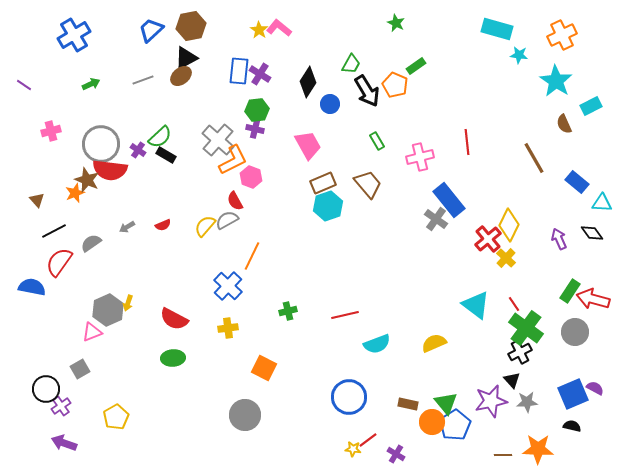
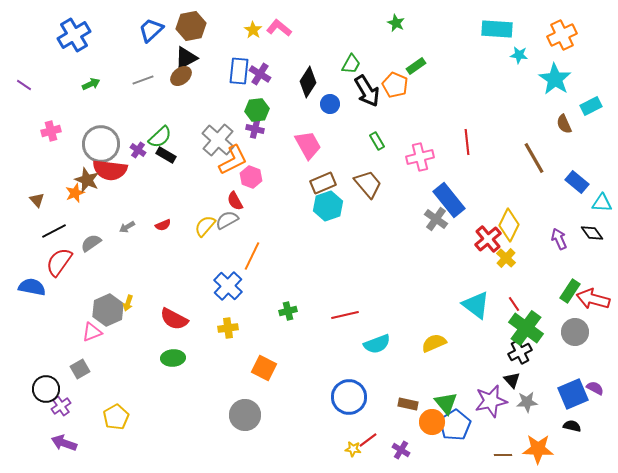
cyan rectangle at (497, 29): rotated 12 degrees counterclockwise
yellow star at (259, 30): moved 6 px left
cyan star at (556, 81): moved 1 px left, 2 px up
purple cross at (396, 454): moved 5 px right, 4 px up
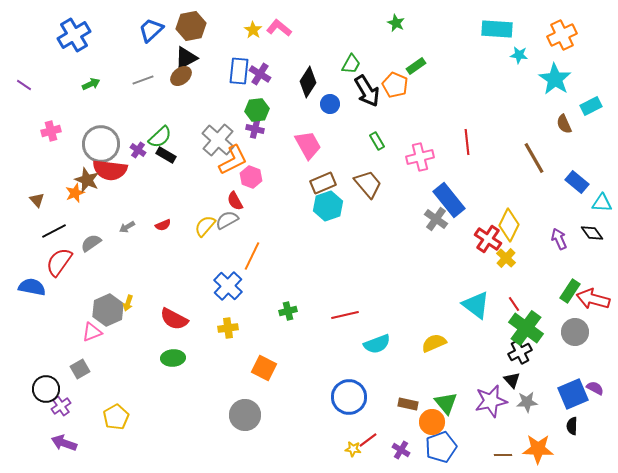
red cross at (488, 239): rotated 16 degrees counterclockwise
blue pentagon at (455, 425): moved 14 px left, 22 px down; rotated 12 degrees clockwise
black semicircle at (572, 426): rotated 102 degrees counterclockwise
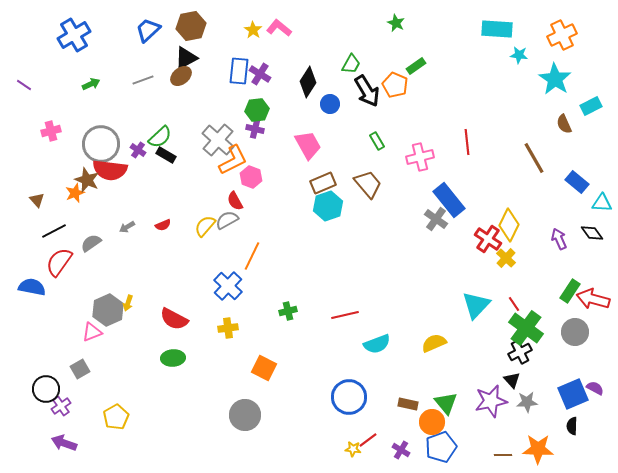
blue trapezoid at (151, 30): moved 3 px left
cyan triangle at (476, 305): rotated 36 degrees clockwise
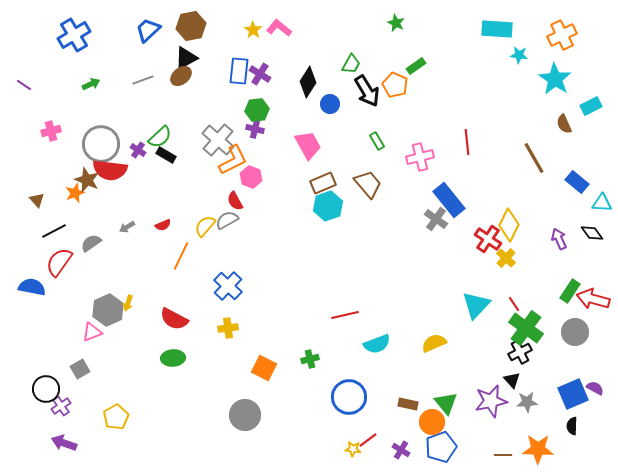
orange line at (252, 256): moved 71 px left
green cross at (288, 311): moved 22 px right, 48 px down
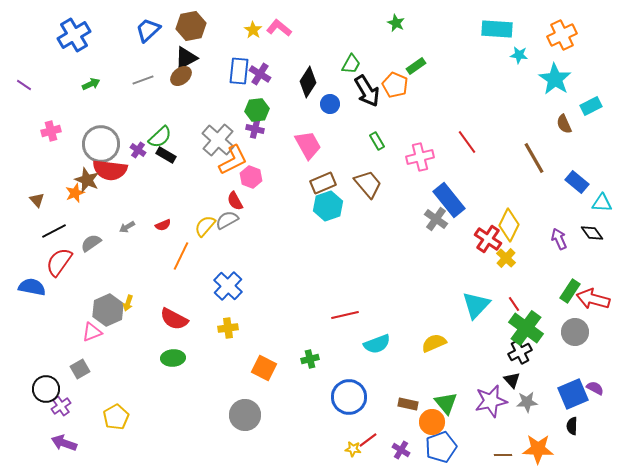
red line at (467, 142): rotated 30 degrees counterclockwise
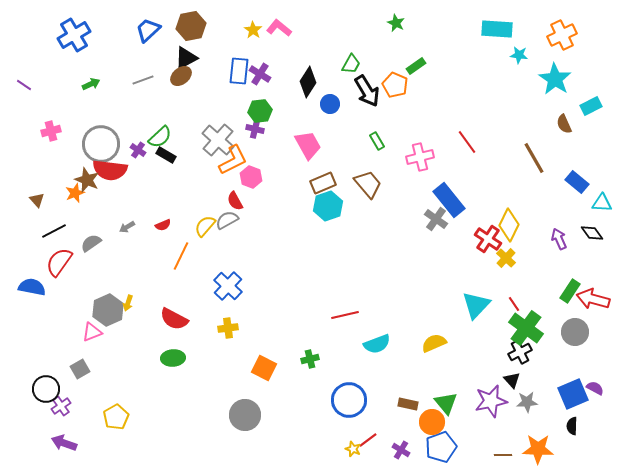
green hexagon at (257, 110): moved 3 px right, 1 px down
blue circle at (349, 397): moved 3 px down
yellow star at (353, 449): rotated 14 degrees clockwise
